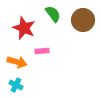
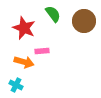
brown circle: moved 1 px right, 1 px down
orange arrow: moved 7 px right
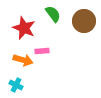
orange arrow: moved 1 px left, 2 px up
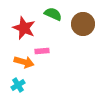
green semicircle: rotated 30 degrees counterclockwise
brown circle: moved 1 px left, 3 px down
orange arrow: moved 1 px right, 2 px down
cyan cross: moved 2 px right; rotated 32 degrees clockwise
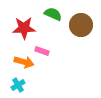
brown circle: moved 2 px left, 1 px down
red star: rotated 25 degrees counterclockwise
pink rectangle: rotated 24 degrees clockwise
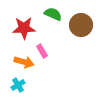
pink rectangle: rotated 40 degrees clockwise
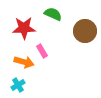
brown circle: moved 4 px right, 6 px down
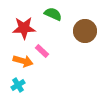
pink rectangle: rotated 16 degrees counterclockwise
orange arrow: moved 1 px left, 1 px up
